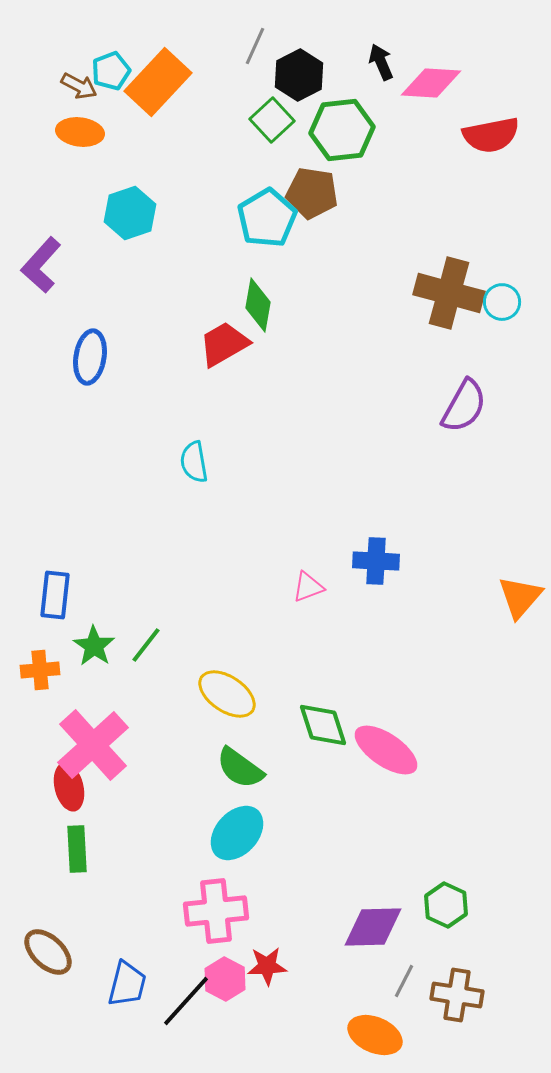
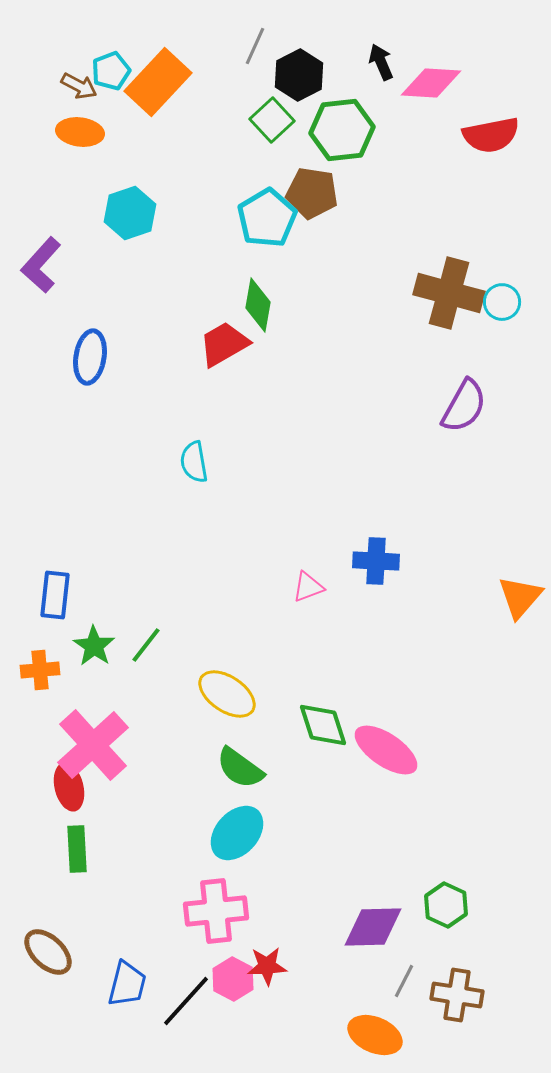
pink hexagon at (225, 979): moved 8 px right
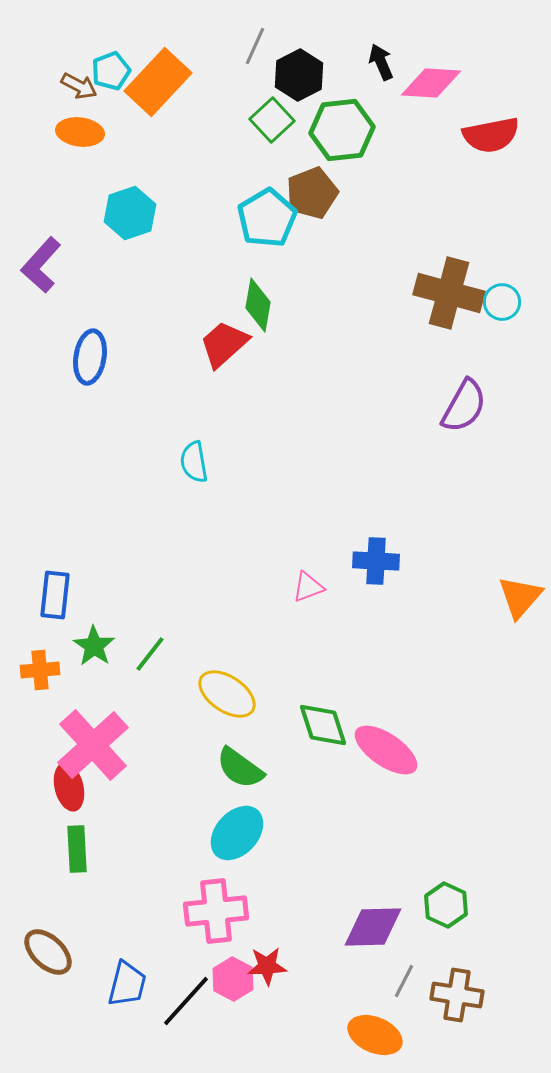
brown pentagon at (312, 193): rotated 30 degrees counterclockwise
red trapezoid at (224, 344): rotated 12 degrees counterclockwise
green line at (146, 645): moved 4 px right, 9 px down
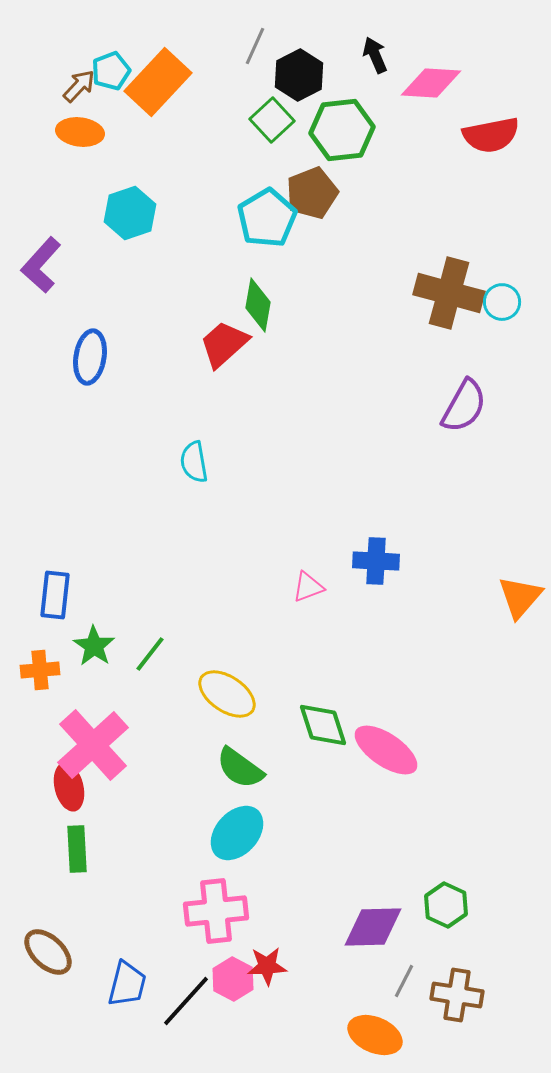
black arrow at (381, 62): moved 6 px left, 7 px up
brown arrow at (79, 86): rotated 75 degrees counterclockwise
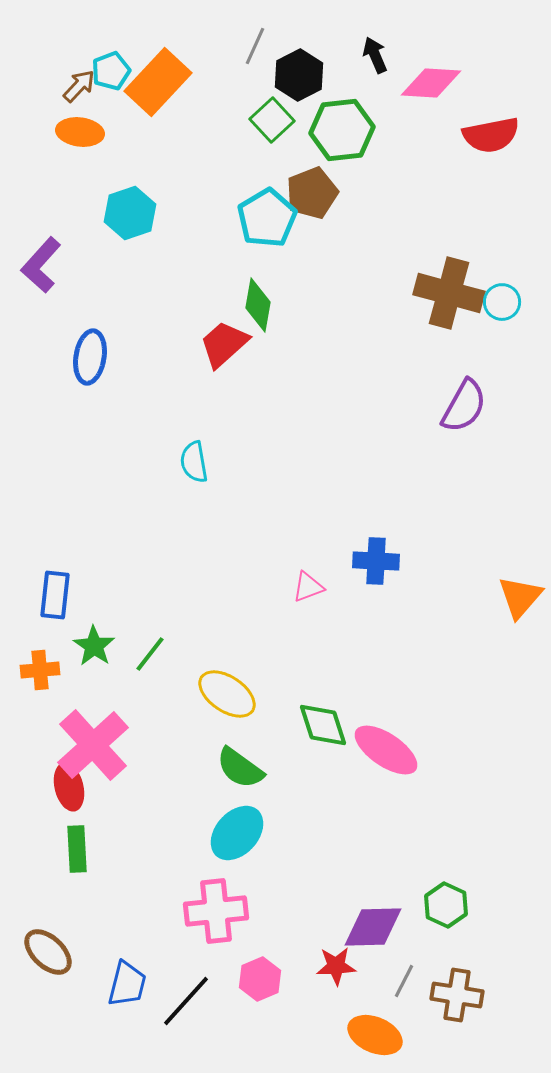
red star at (267, 966): moved 69 px right
pink hexagon at (233, 979): moved 27 px right; rotated 9 degrees clockwise
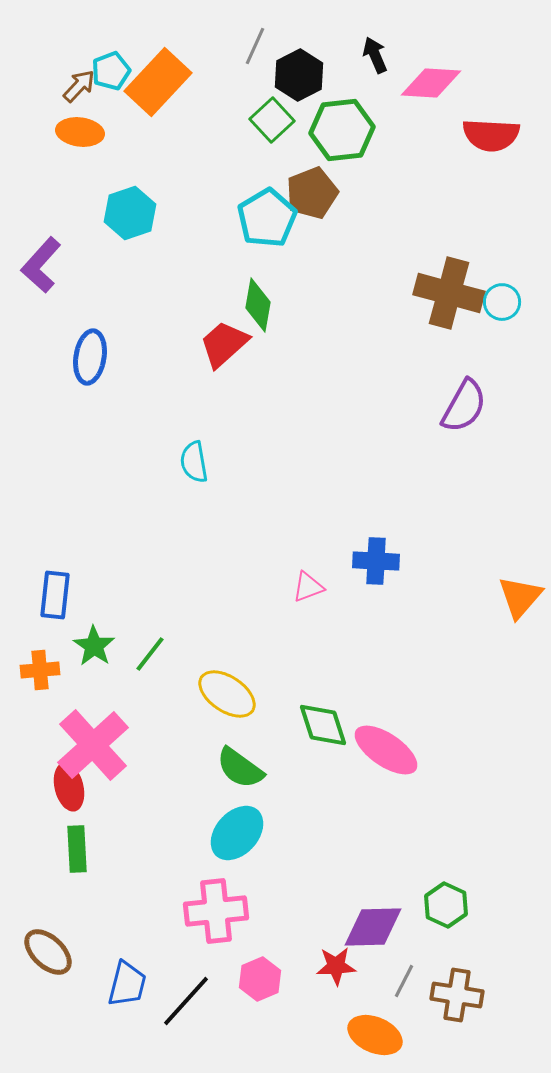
red semicircle at (491, 135): rotated 14 degrees clockwise
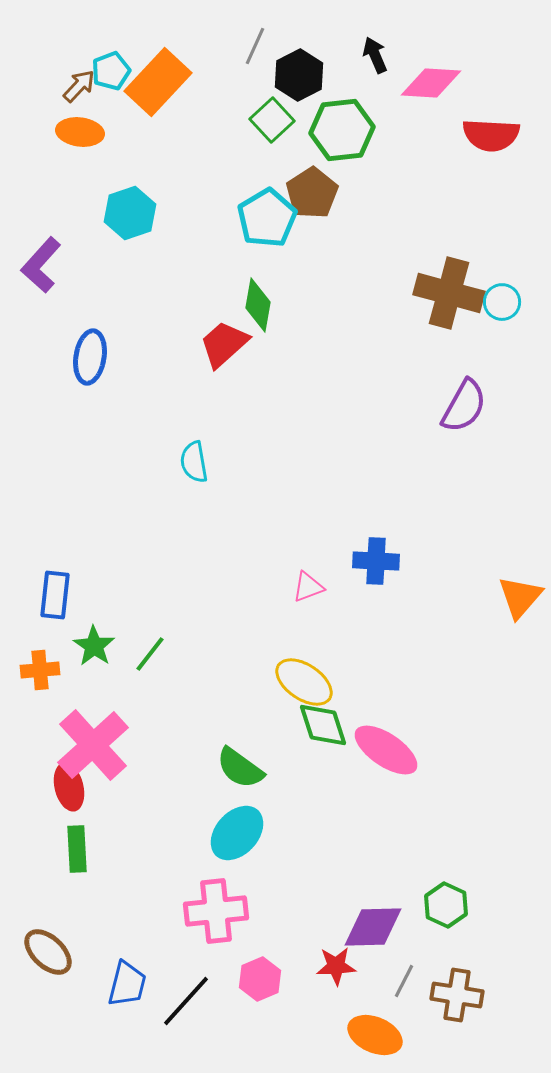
brown pentagon at (312, 193): rotated 12 degrees counterclockwise
yellow ellipse at (227, 694): moved 77 px right, 12 px up
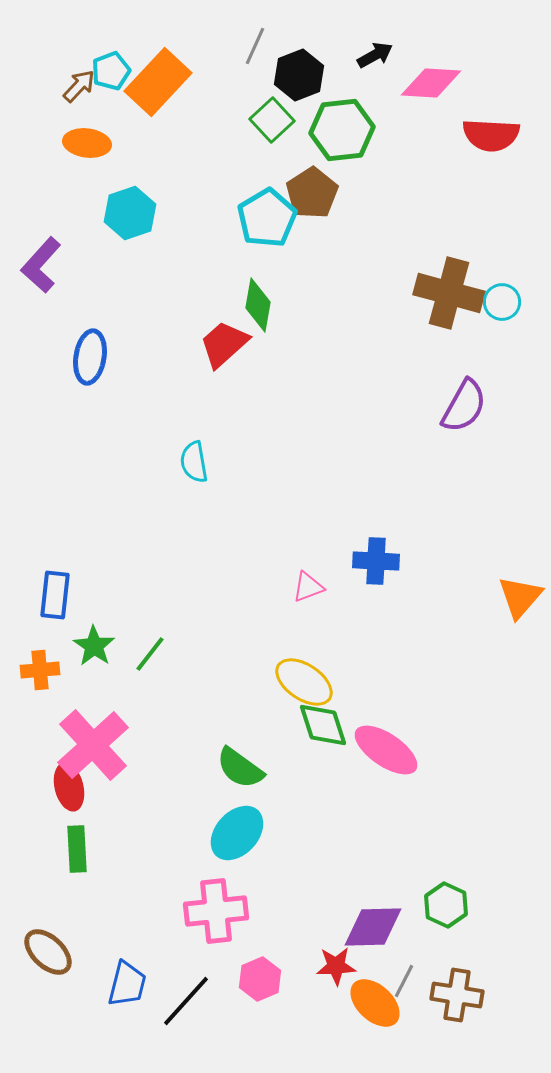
black arrow at (375, 55): rotated 84 degrees clockwise
black hexagon at (299, 75): rotated 6 degrees clockwise
orange ellipse at (80, 132): moved 7 px right, 11 px down
orange ellipse at (375, 1035): moved 32 px up; rotated 20 degrees clockwise
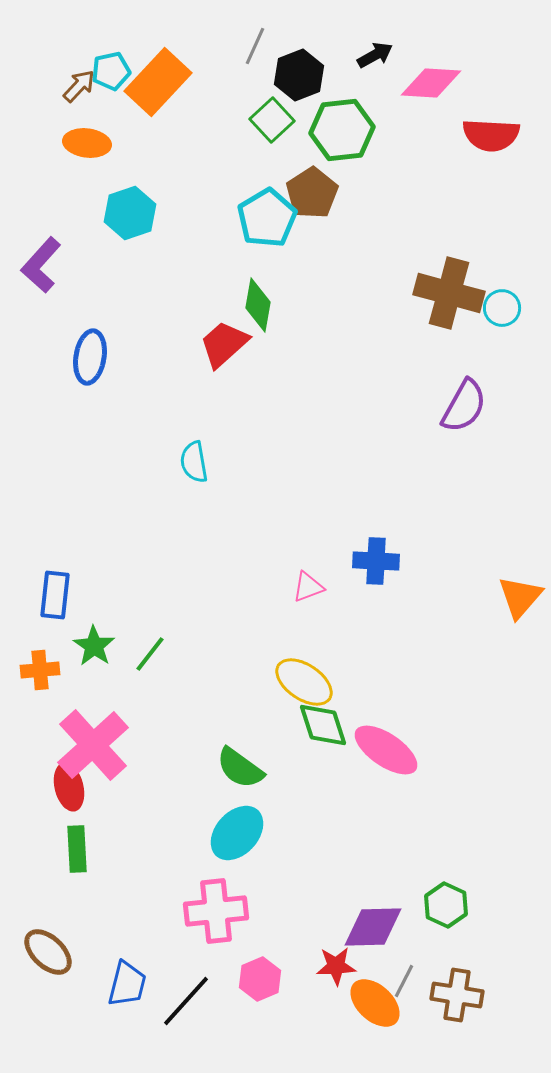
cyan pentagon at (111, 71): rotated 9 degrees clockwise
cyan circle at (502, 302): moved 6 px down
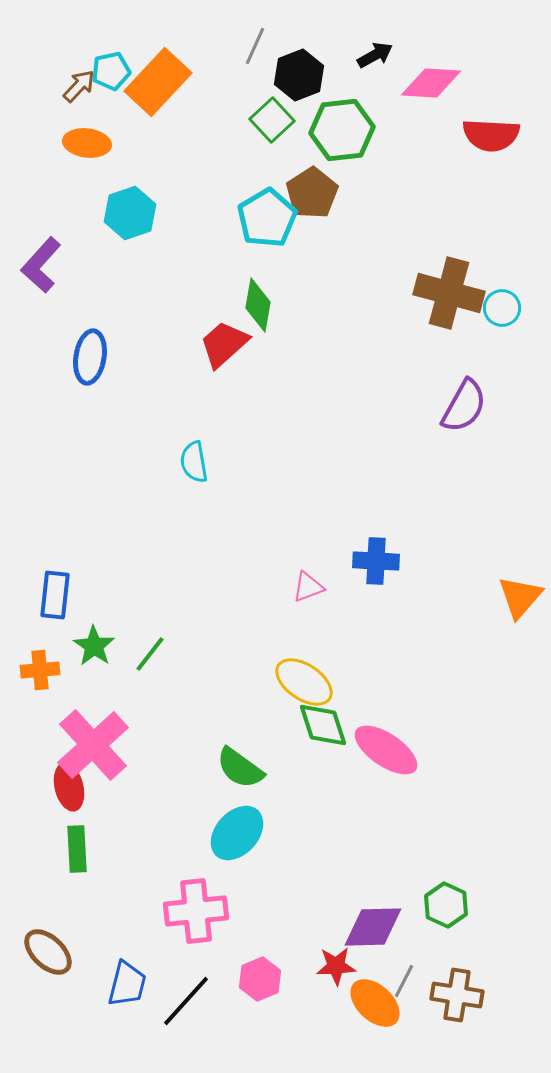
pink cross at (216, 911): moved 20 px left
